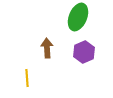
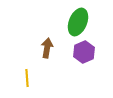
green ellipse: moved 5 px down
brown arrow: rotated 12 degrees clockwise
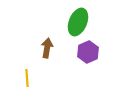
purple hexagon: moved 4 px right
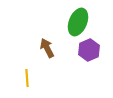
brown arrow: rotated 36 degrees counterclockwise
purple hexagon: moved 1 px right, 2 px up
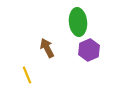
green ellipse: rotated 28 degrees counterclockwise
yellow line: moved 3 px up; rotated 18 degrees counterclockwise
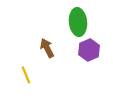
yellow line: moved 1 px left
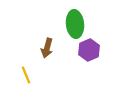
green ellipse: moved 3 px left, 2 px down
brown arrow: rotated 138 degrees counterclockwise
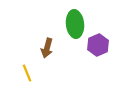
purple hexagon: moved 9 px right, 5 px up
yellow line: moved 1 px right, 2 px up
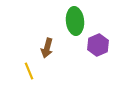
green ellipse: moved 3 px up
yellow line: moved 2 px right, 2 px up
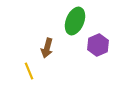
green ellipse: rotated 28 degrees clockwise
